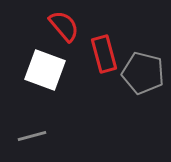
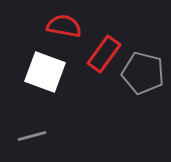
red semicircle: rotated 40 degrees counterclockwise
red rectangle: rotated 51 degrees clockwise
white square: moved 2 px down
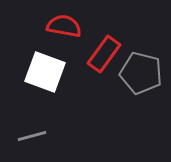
gray pentagon: moved 2 px left
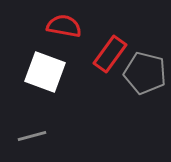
red rectangle: moved 6 px right
gray pentagon: moved 4 px right
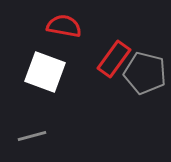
red rectangle: moved 4 px right, 5 px down
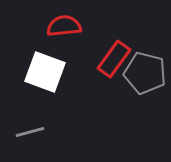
red semicircle: rotated 16 degrees counterclockwise
gray line: moved 2 px left, 4 px up
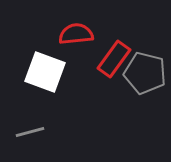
red semicircle: moved 12 px right, 8 px down
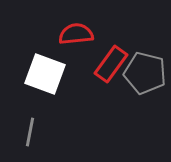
red rectangle: moved 3 px left, 5 px down
white square: moved 2 px down
gray line: rotated 64 degrees counterclockwise
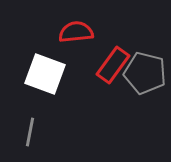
red semicircle: moved 2 px up
red rectangle: moved 2 px right, 1 px down
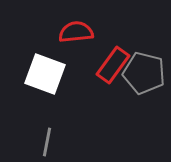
gray pentagon: moved 1 px left
gray line: moved 17 px right, 10 px down
